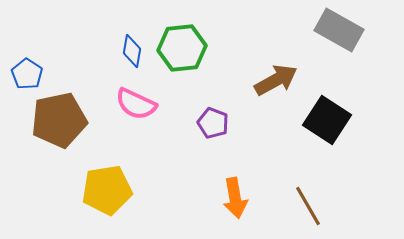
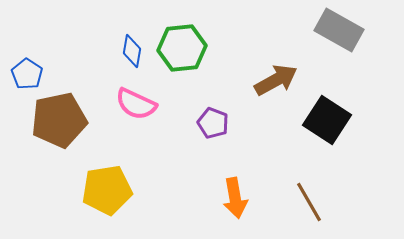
brown line: moved 1 px right, 4 px up
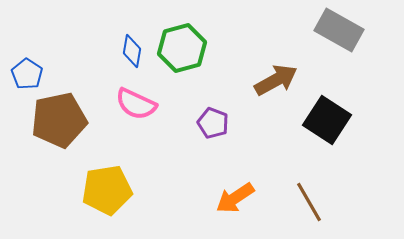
green hexagon: rotated 9 degrees counterclockwise
orange arrow: rotated 66 degrees clockwise
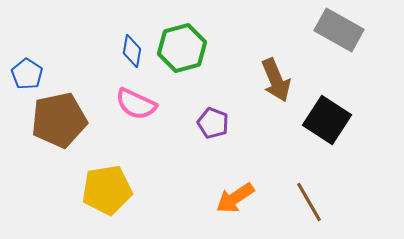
brown arrow: rotated 96 degrees clockwise
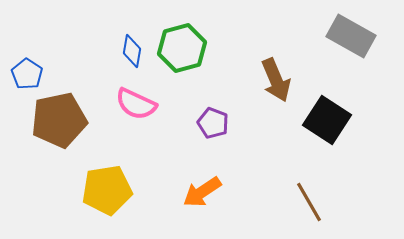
gray rectangle: moved 12 px right, 6 px down
orange arrow: moved 33 px left, 6 px up
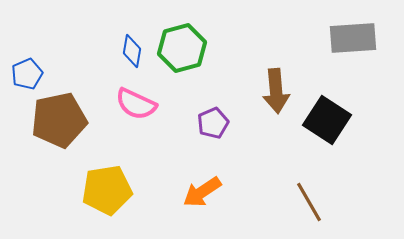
gray rectangle: moved 2 px right, 2 px down; rotated 33 degrees counterclockwise
blue pentagon: rotated 16 degrees clockwise
brown arrow: moved 11 px down; rotated 18 degrees clockwise
purple pentagon: rotated 28 degrees clockwise
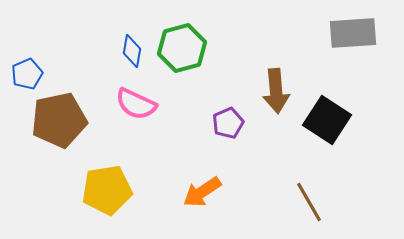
gray rectangle: moved 5 px up
purple pentagon: moved 15 px right
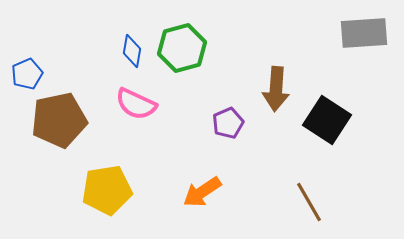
gray rectangle: moved 11 px right
brown arrow: moved 2 px up; rotated 9 degrees clockwise
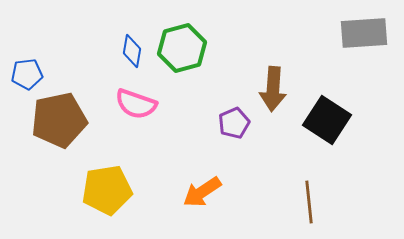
blue pentagon: rotated 16 degrees clockwise
brown arrow: moved 3 px left
pink semicircle: rotated 6 degrees counterclockwise
purple pentagon: moved 6 px right
brown line: rotated 24 degrees clockwise
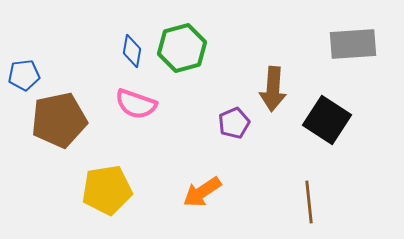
gray rectangle: moved 11 px left, 11 px down
blue pentagon: moved 3 px left, 1 px down
